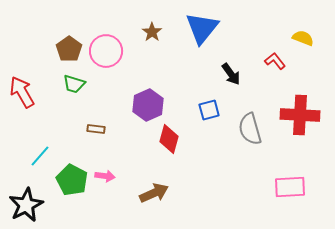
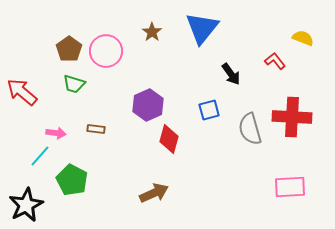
red arrow: rotated 20 degrees counterclockwise
red cross: moved 8 px left, 2 px down
pink arrow: moved 49 px left, 43 px up
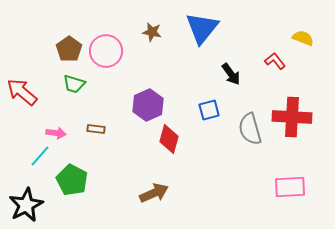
brown star: rotated 24 degrees counterclockwise
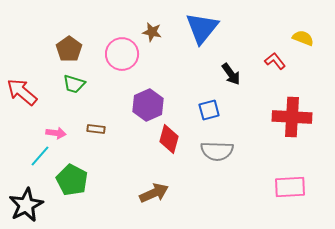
pink circle: moved 16 px right, 3 px down
gray semicircle: moved 33 px left, 22 px down; rotated 72 degrees counterclockwise
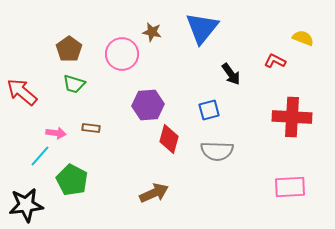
red L-shape: rotated 25 degrees counterclockwise
purple hexagon: rotated 20 degrees clockwise
brown rectangle: moved 5 px left, 1 px up
black star: rotated 20 degrees clockwise
